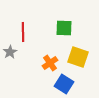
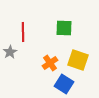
yellow square: moved 3 px down
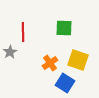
blue square: moved 1 px right, 1 px up
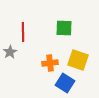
orange cross: rotated 28 degrees clockwise
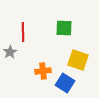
orange cross: moved 7 px left, 8 px down
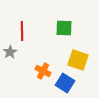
red line: moved 1 px left, 1 px up
orange cross: rotated 35 degrees clockwise
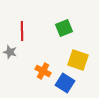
green square: rotated 24 degrees counterclockwise
gray star: rotated 24 degrees counterclockwise
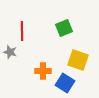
orange cross: rotated 28 degrees counterclockwise
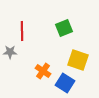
gray star: rotated 16 degrees counterclockwise
orange cross: rotated 35 degrees clockwise
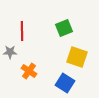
yellow square: moved 1 px left, 3 px up
orange cross: moved 14 px left
